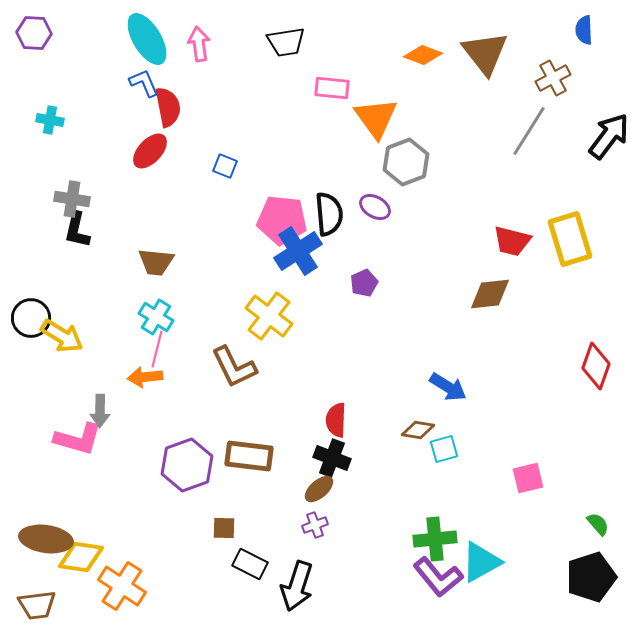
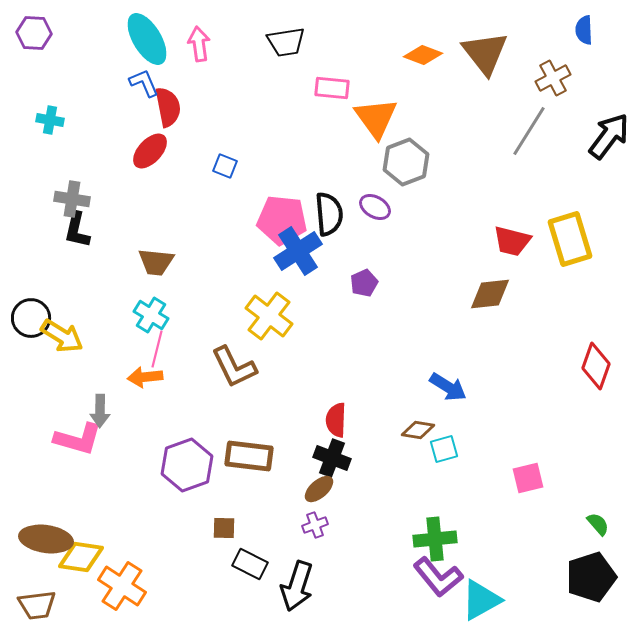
cyan cross at (156, 317): moved 5 px left, 2 px up
cyan triangle at (481, 562): moved 38 px down
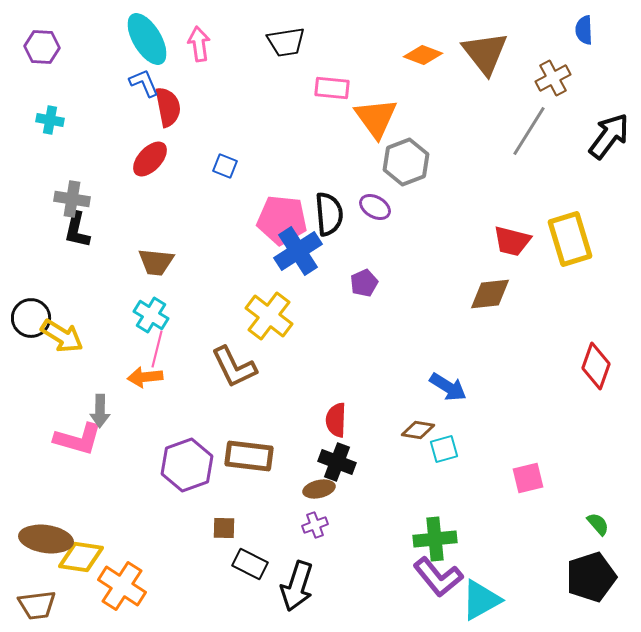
purple hexagon at (34, 33): moved 8 px right, 14 px down
red ellipse at (150, 151): moved 8 px down
black cross at (332, 458): moved 5 px right, 4 px down
brown ellipse at (319, 489): rotated 28 degrees clockwise
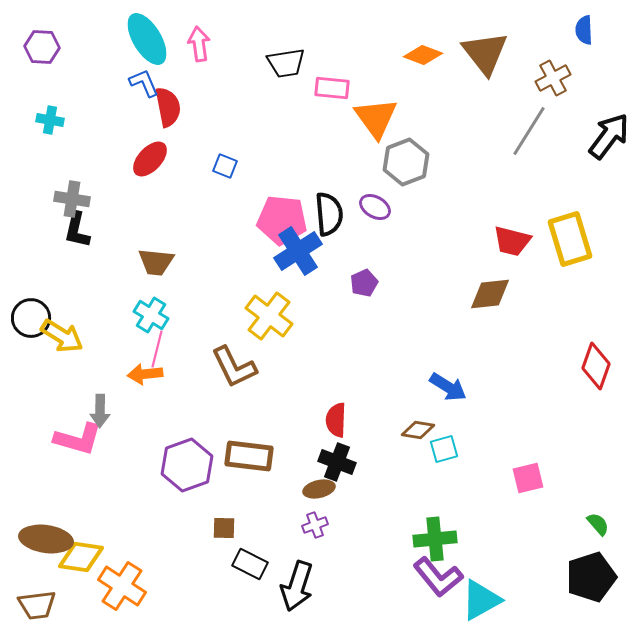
black trapezoid at (286, 42): moved 21 px down
orange arrow at (145, 377): moved 3 px up
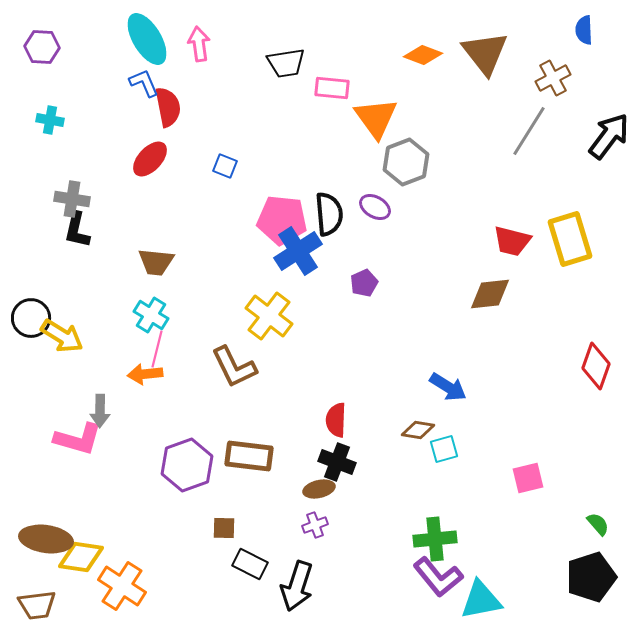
cyan triangle at (481, 600): rotated 18 degrees clockwise
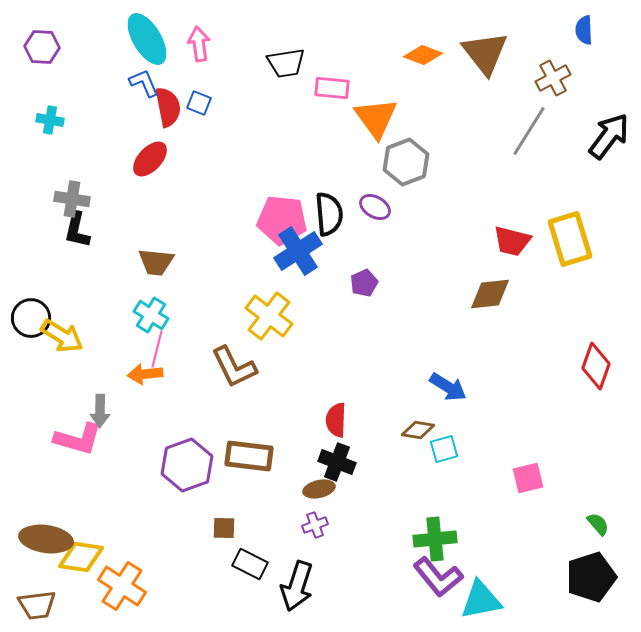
blue square at (225, 166): moved 26 px left, 63 px up
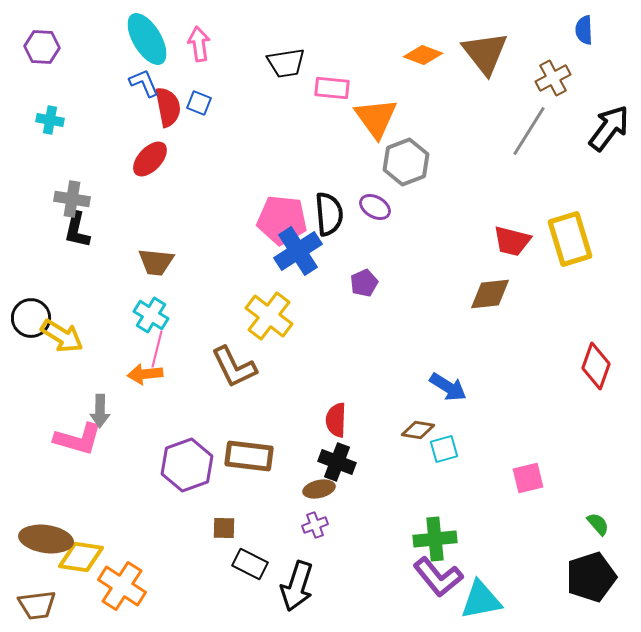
black arrow at (609, 136): moved 8 px up
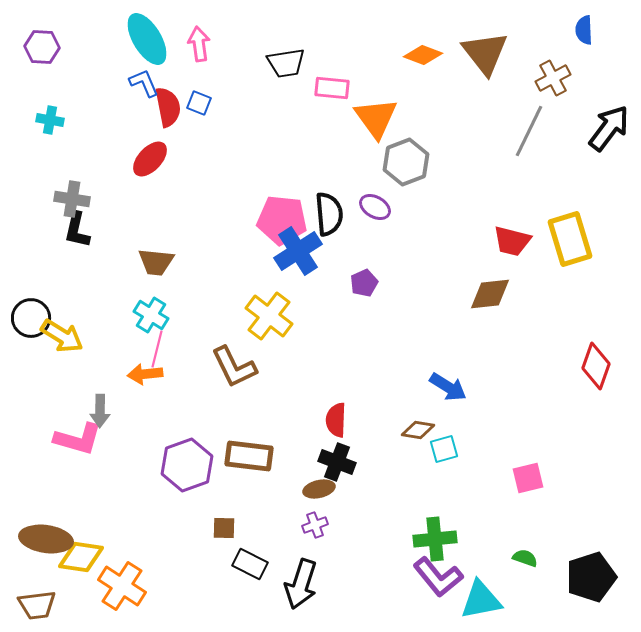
gray line at (529, 131): rotated 6 degrees counterclockwise
green semicircle at (598, 524): moved 73 px left, 34 px down; rotated 30 degrees counterclockwise
black arrow at (297, 586): moved 4 px right, 2 px up
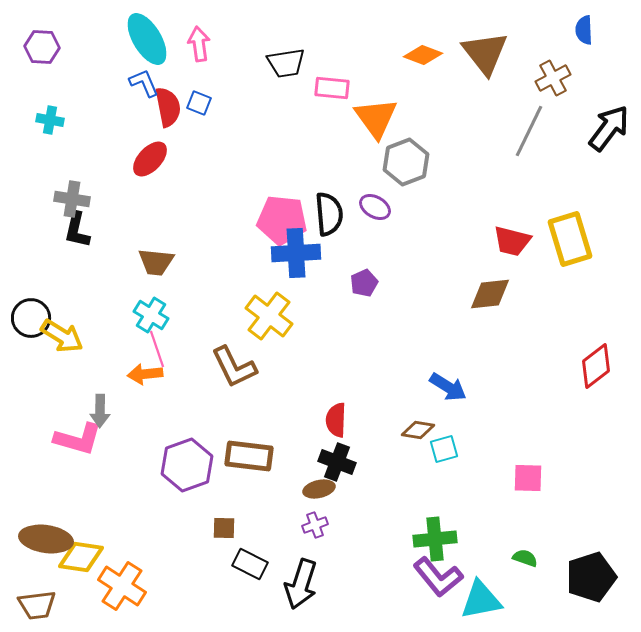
blue cross at (298, 251): moved 2 px left, 2 px down; rotated 30 degrees clockwise
pink line at (157, 349): rotated 33 degrees counterclockwise
red diamond at (596, 366): rotated 33 degrees clockwise
pink square at (528, 478): rotated 16 degrees clockwise
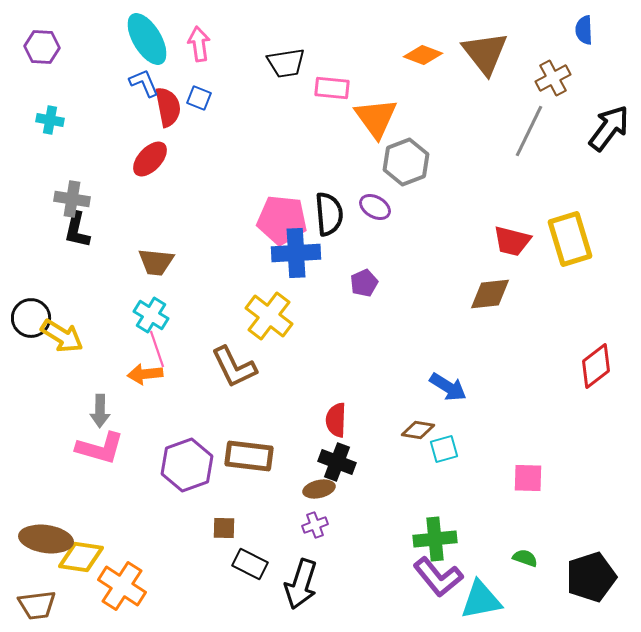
blue square at (199, 103): moved 5 px up
pink L-shape at (78, 439): moved 22 px right, 9 px down
